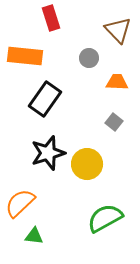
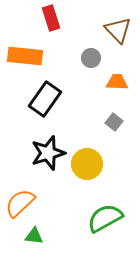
gray circle: moved 2 px right
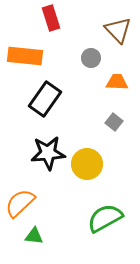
black star: rotated 12 degrees clockwise
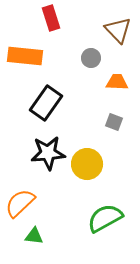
black rectangle: moved 1 px right, 4 px down
gray square: rotated 18 degrees counterclockwise
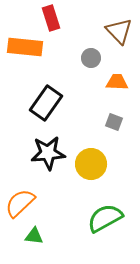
brown triangle: moved 1 px right, 1 px down
orange rectangle: moved 9 px up
yellow circle: moved 4 px right
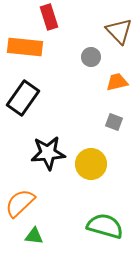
red rectangle: moved 2 px left, 1 px up
gray circle: moved 1 px up
orange trapezoid: rotated 15 degrees counterclockwise
black rectangle: moved 23 px left, 5 px up
green semicircle: moved 8 px down; rotated 45 degrees clockwise
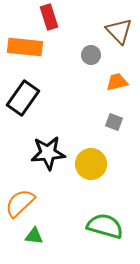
gray circle: moved 2 px up
